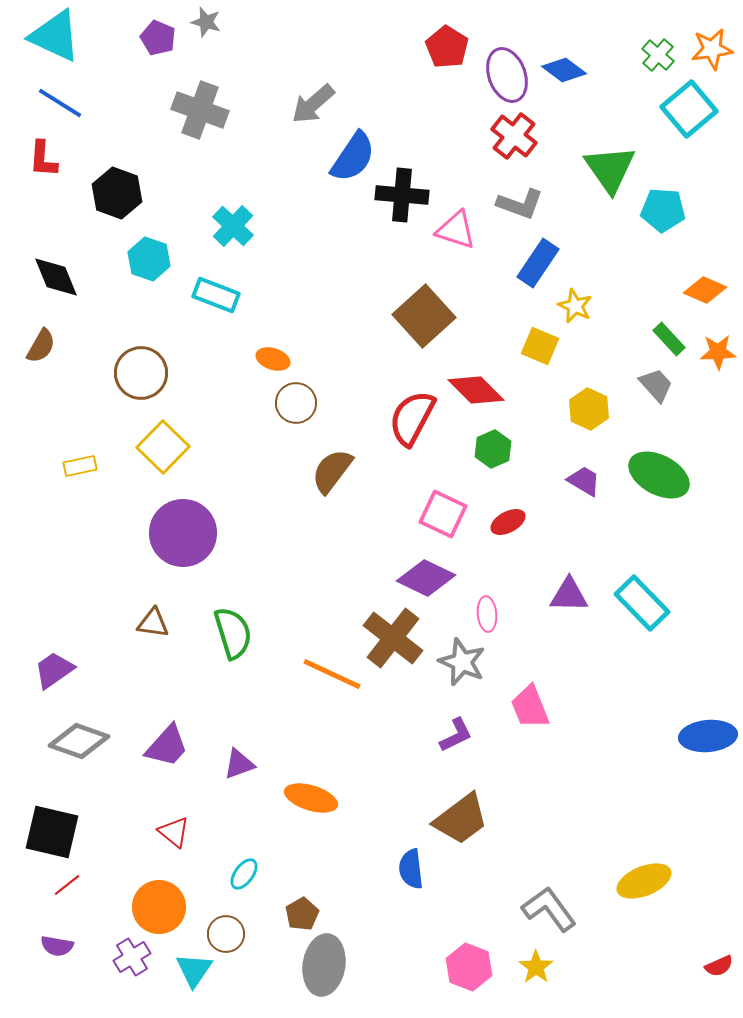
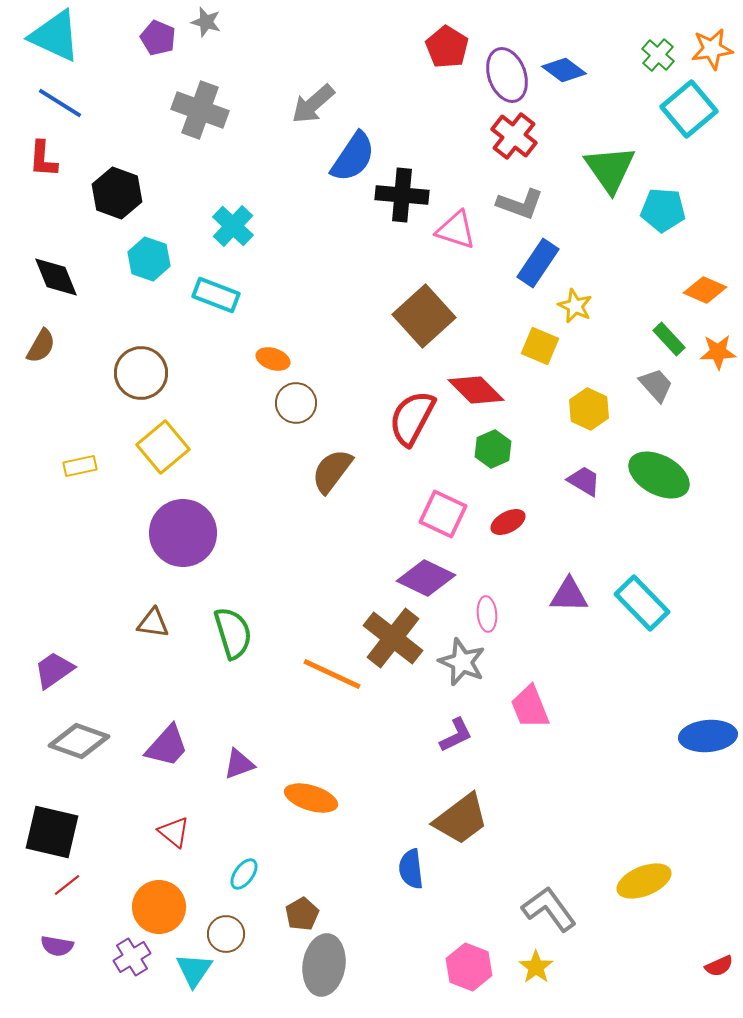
yellow square at (163, 447): rotated 6 degrees clockwise
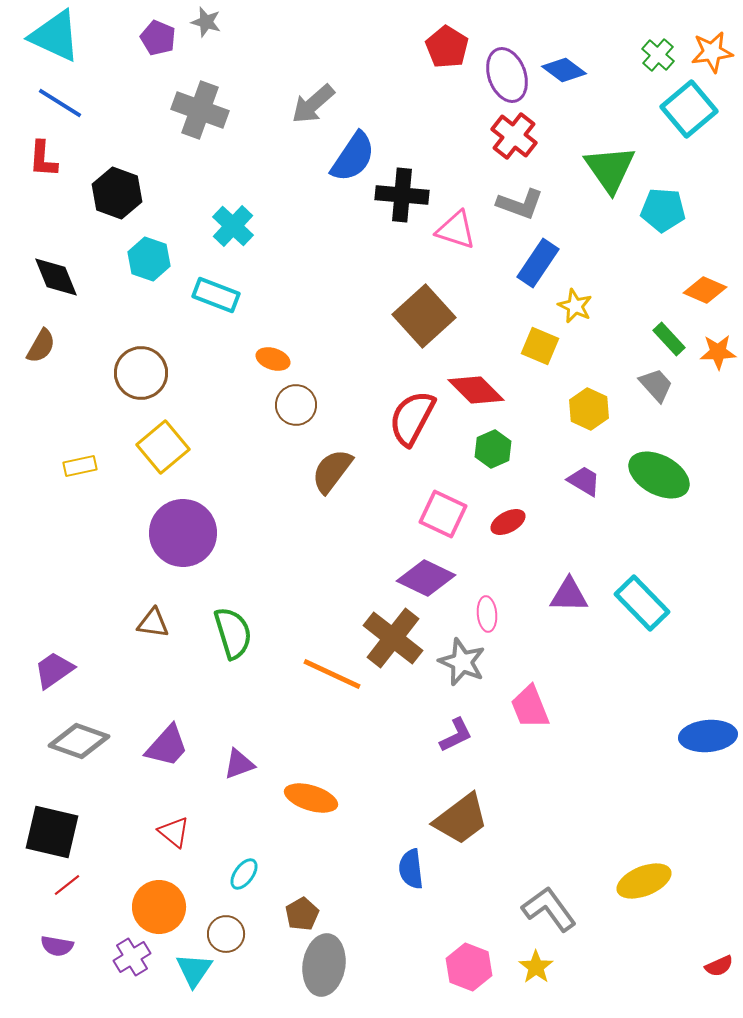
orange star at (712, 49): moved 3 px down
brown circle at (296, 403): moved 2 px down
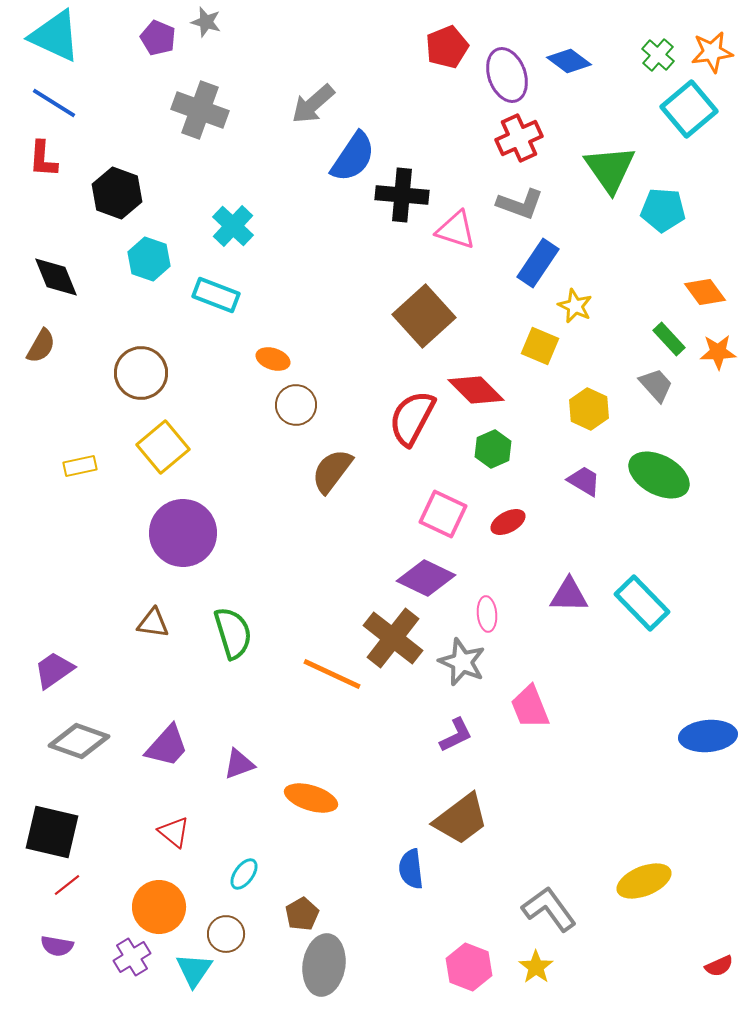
red pentagon at (447, 47): rotated 18 degrees clockwise
blue diamond at (564, 70): moved 5 px right, 9 px up
blue line at (60, 103): moved 6 px left
red cross at (514, 136): moved 5 px right, 2 px down; rotated 27 degrees clockwise
orange diamond at (705, 290): moved 2 px down; rotated 30 degrees clockwise
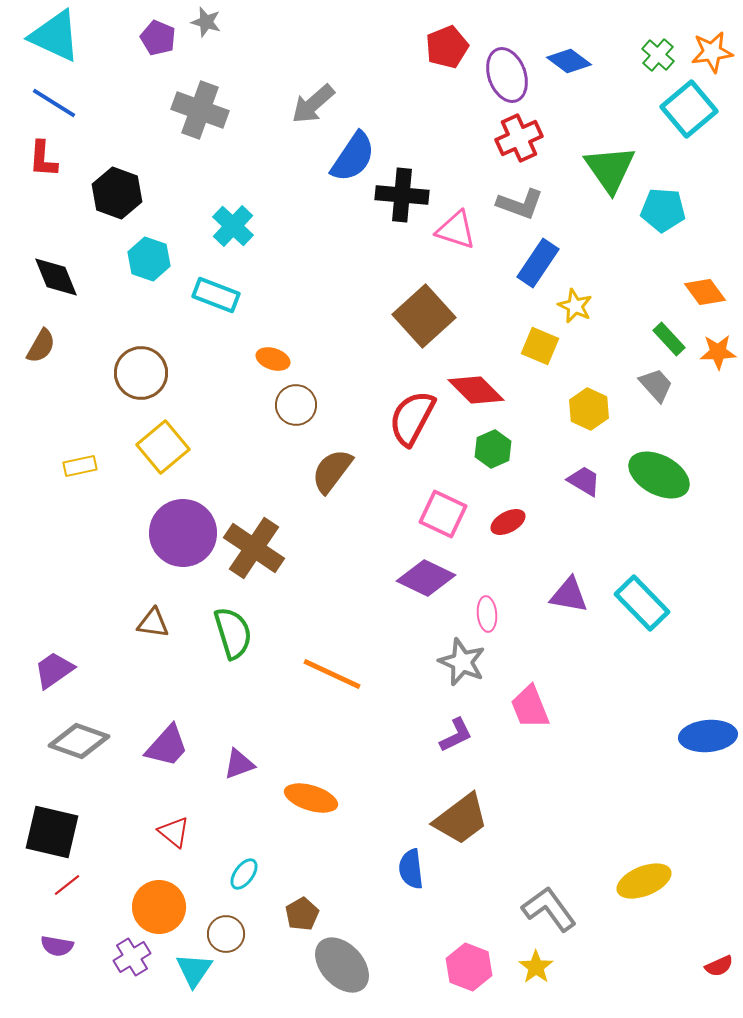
purple triangle at (569, 595): rotated 9 degrees clockwise
brown cross at (393, 638): moved 139 px left, 90 px up; rotated 4 degrees counterclockwise
gray ellipse at (324, 965): moved 18 px right; rotated 52 degrees counterclockwise
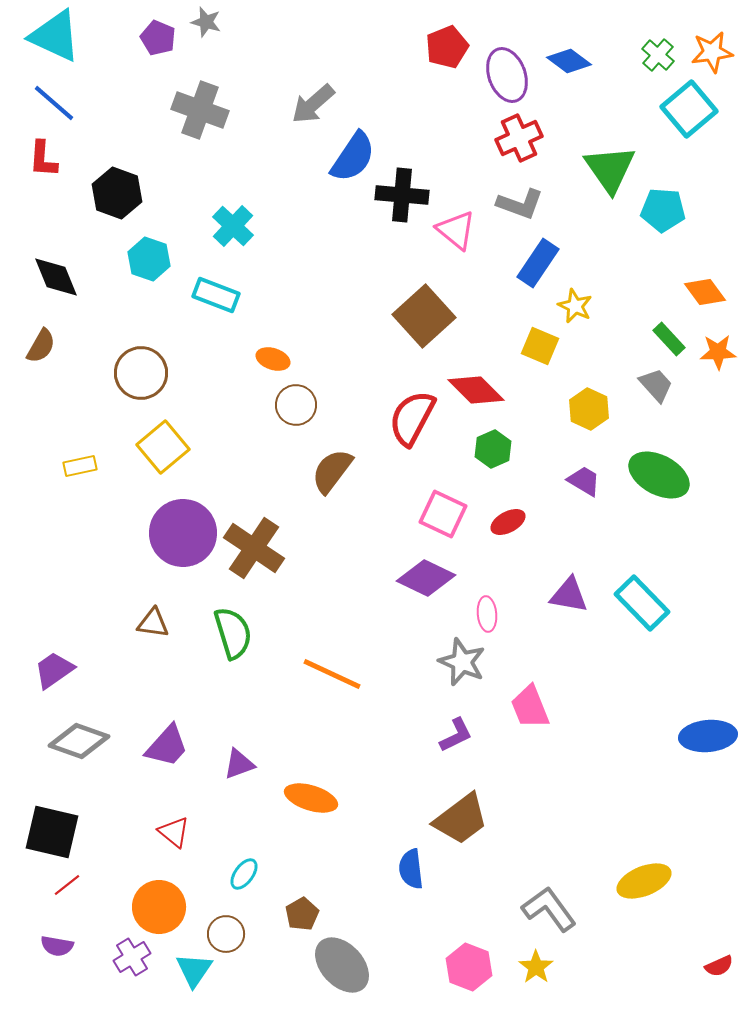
blue line at (54, 103): rotated 9 degrees clockwise
pink triangle at (456, 230): rotated 21 degrees clockwise
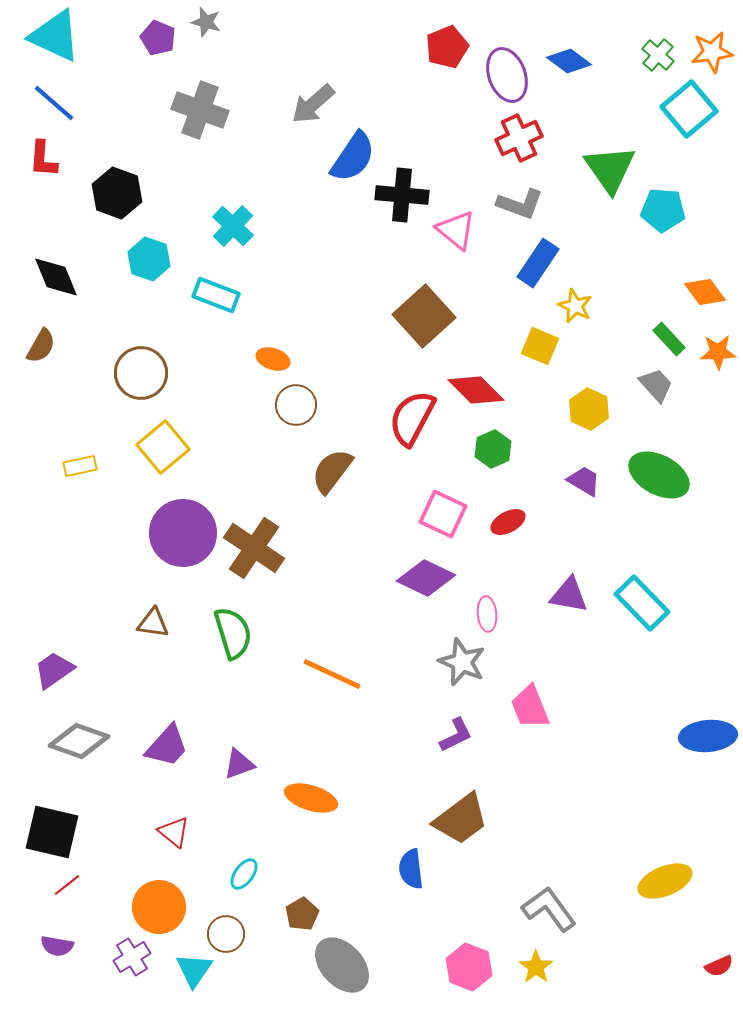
yellow ellipse at (644, 881): moved 21 px right
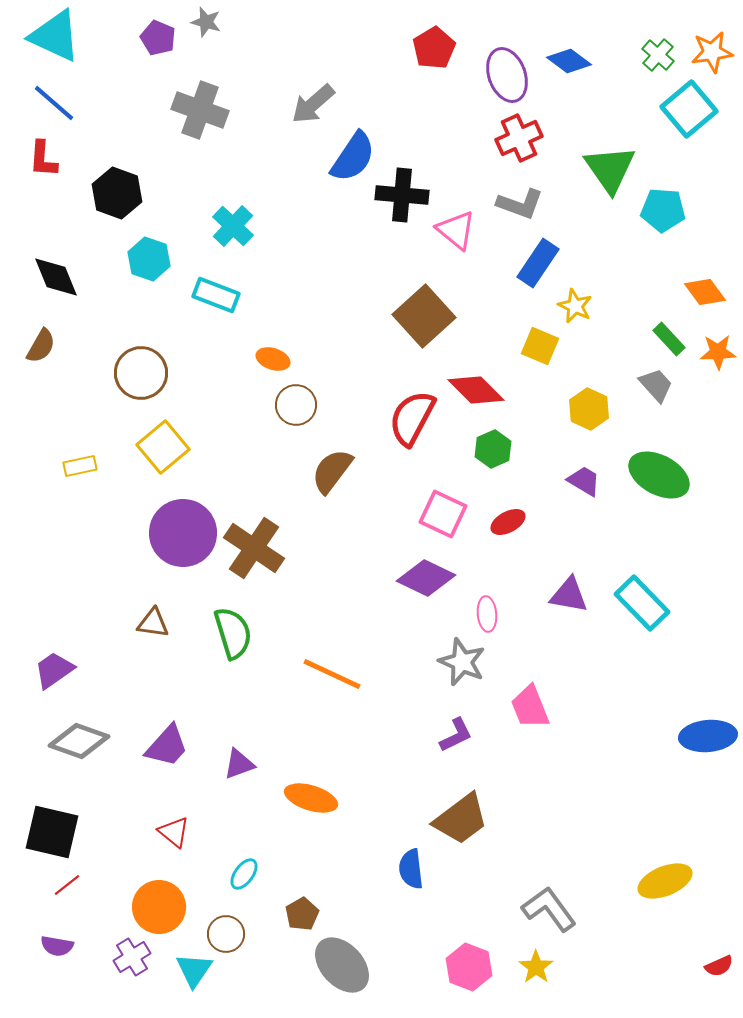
red pentagon at (447, 47): moved 13 px left, 1 px down; rotated 9 degrees counterclockwise
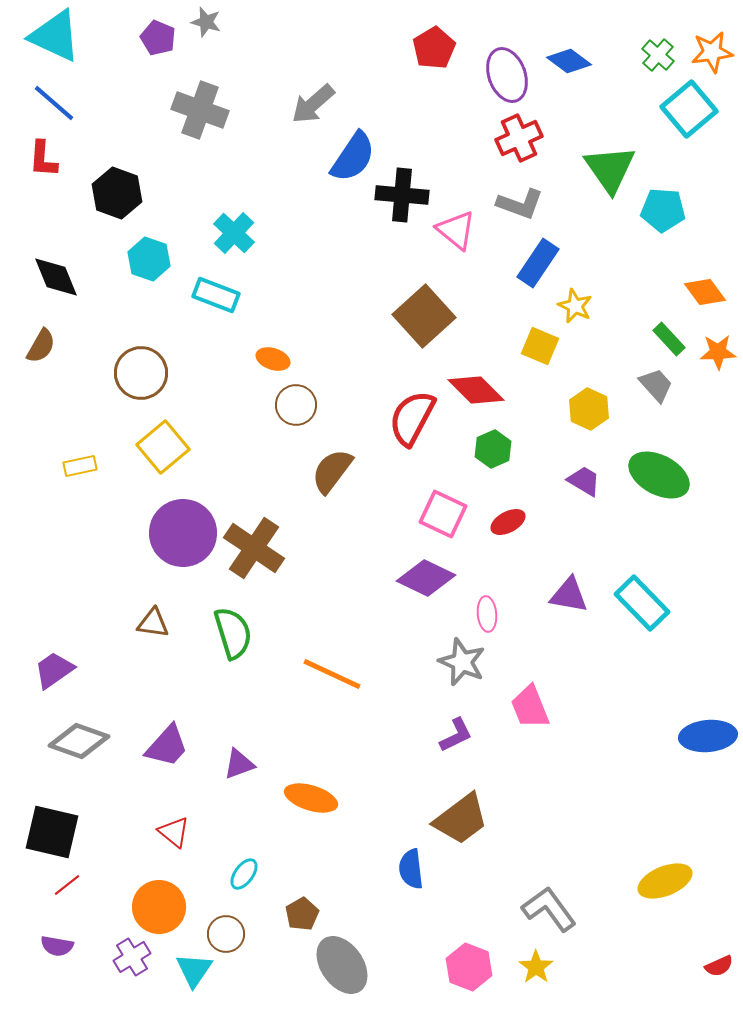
cyan cross at (233, 226): moved 1 px right, 7 px down
gray ellipse at (342, 965): rotated 8 degrees clockwise
